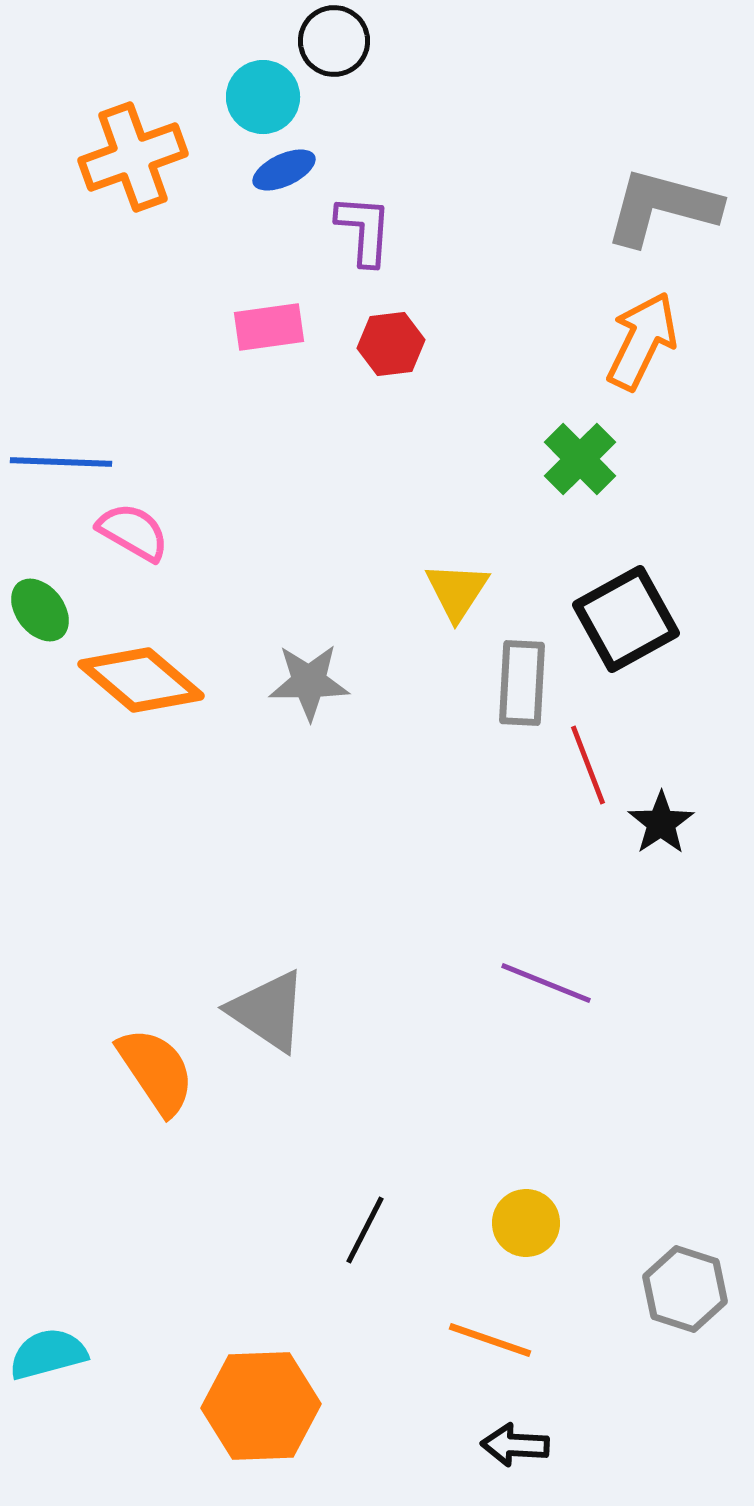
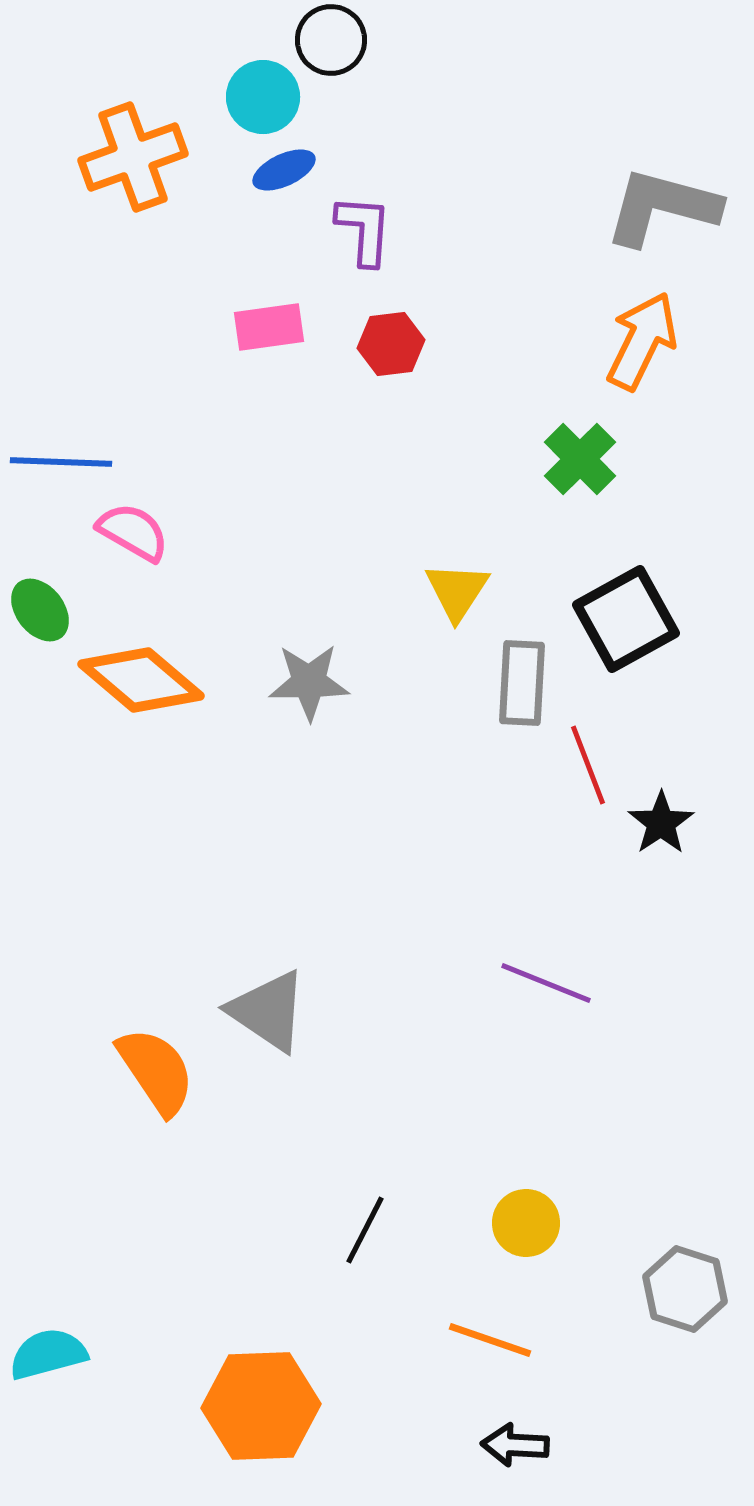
black circle: moved 3 px left, 1 px up
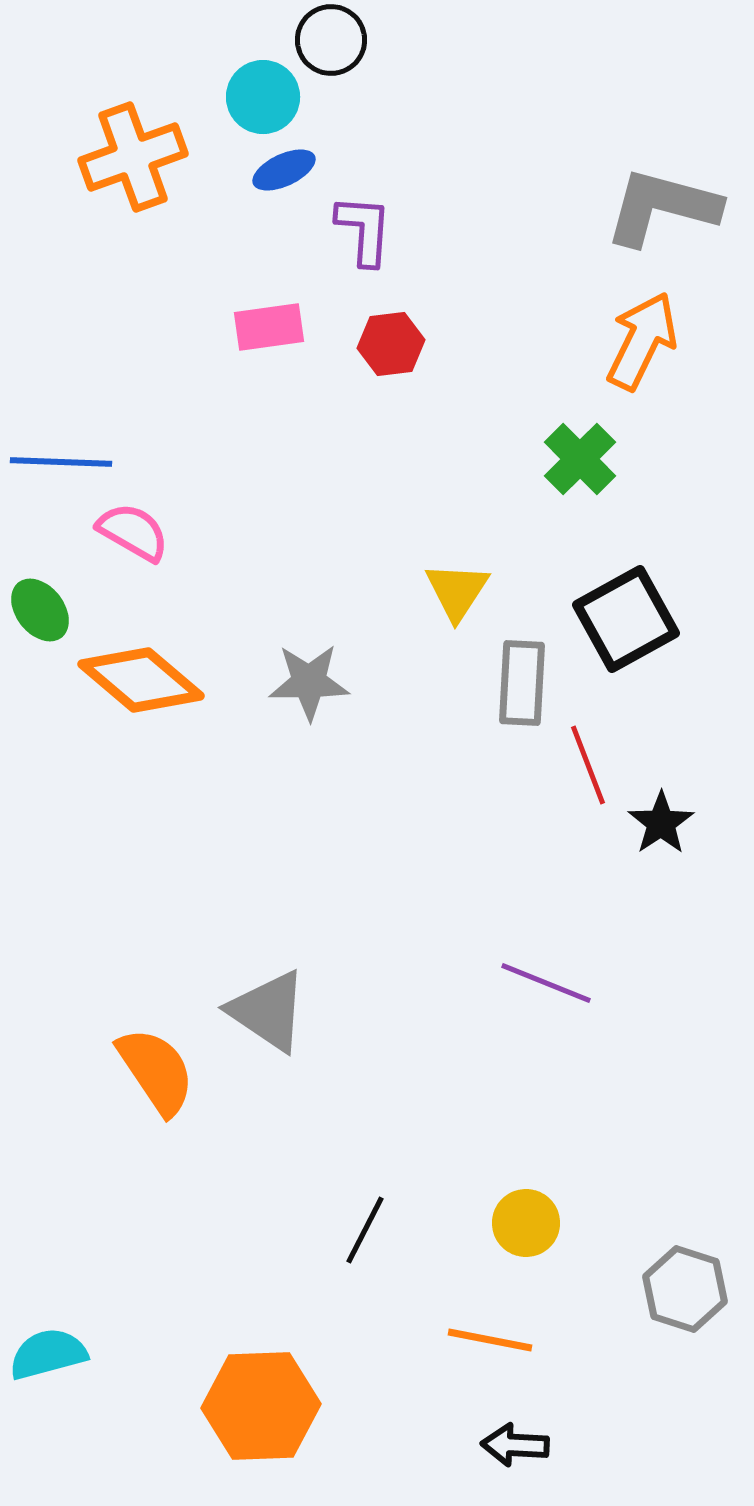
orange line: rotated 8 degrees counterclockwise
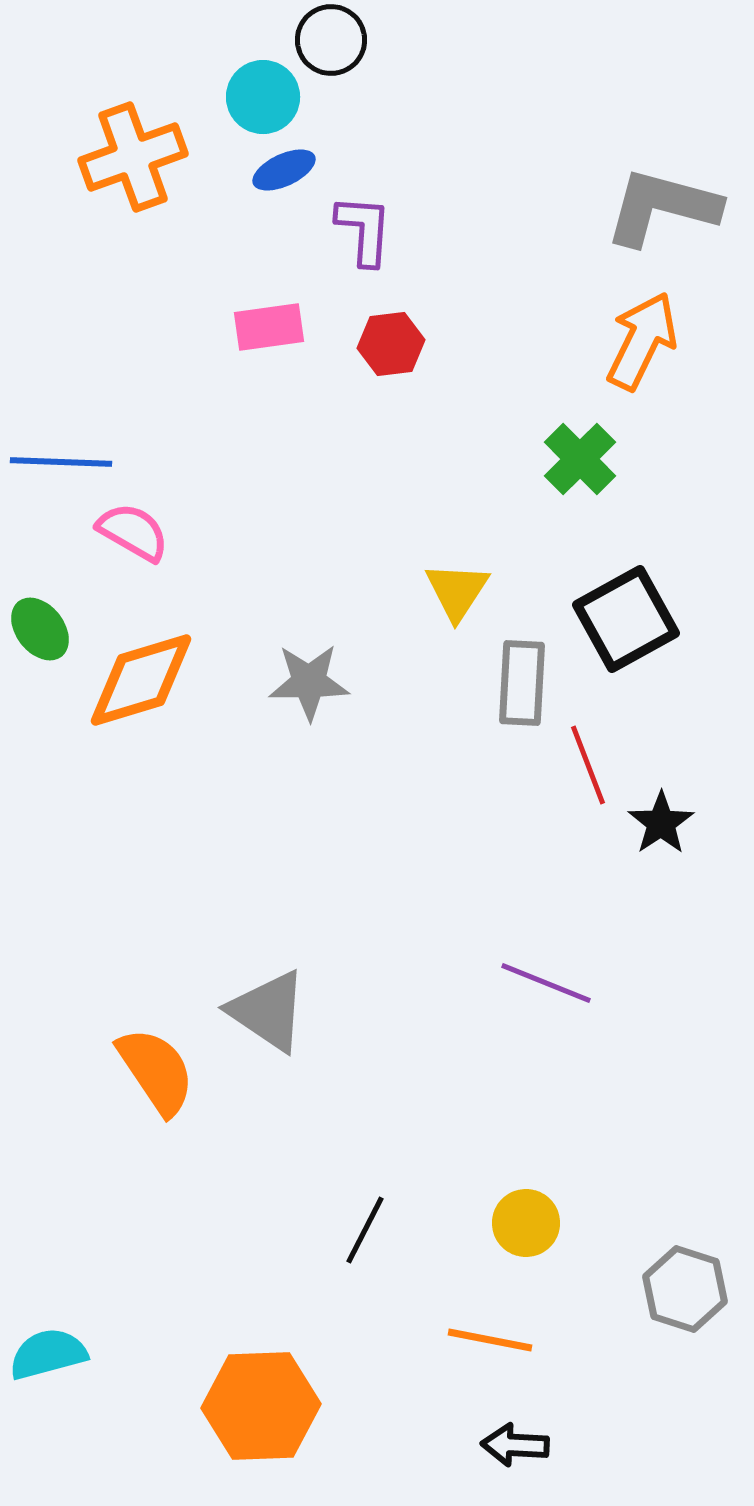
green ellipse: moved 19 px down
orange diamond: rotated 57 degrees counterclockwise
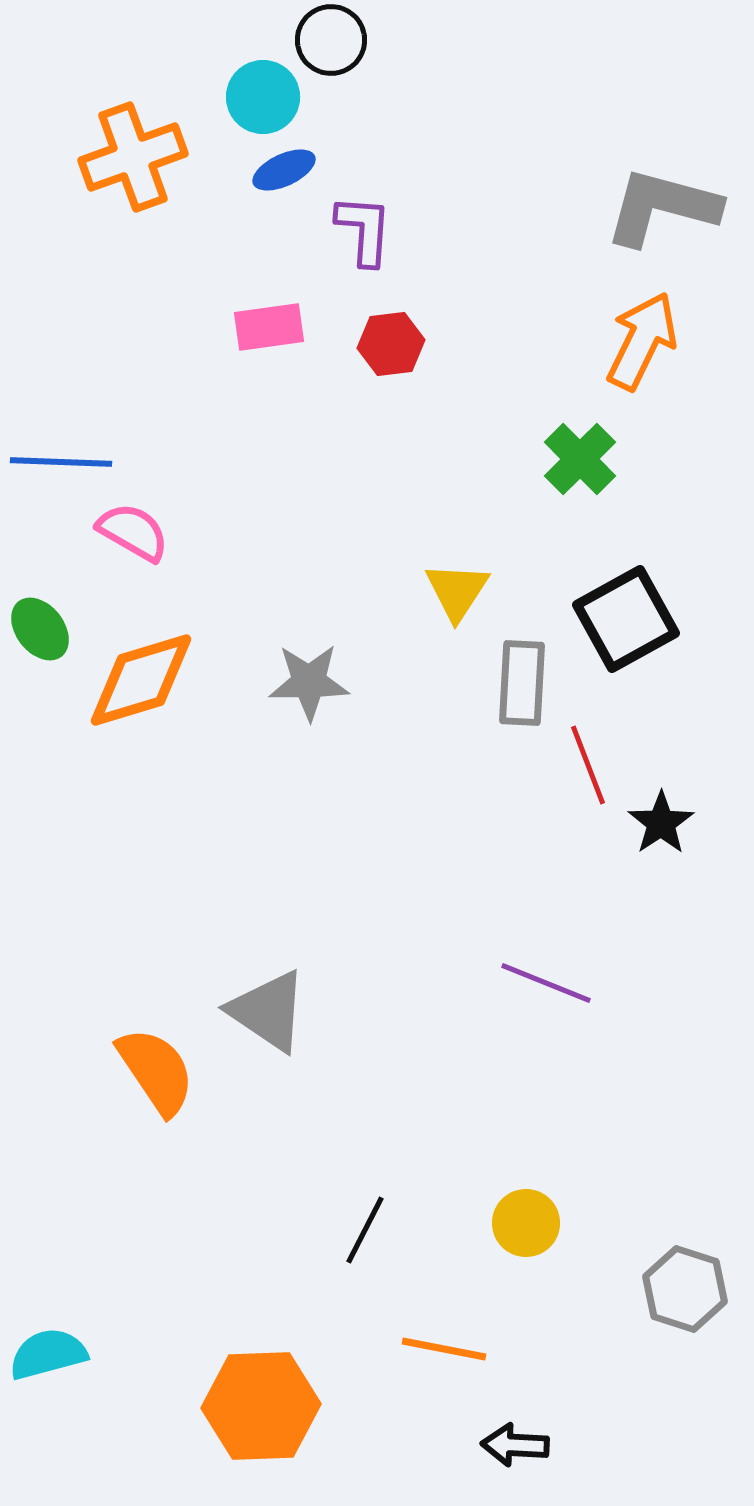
orange line: moved 46 px left, 9 px down
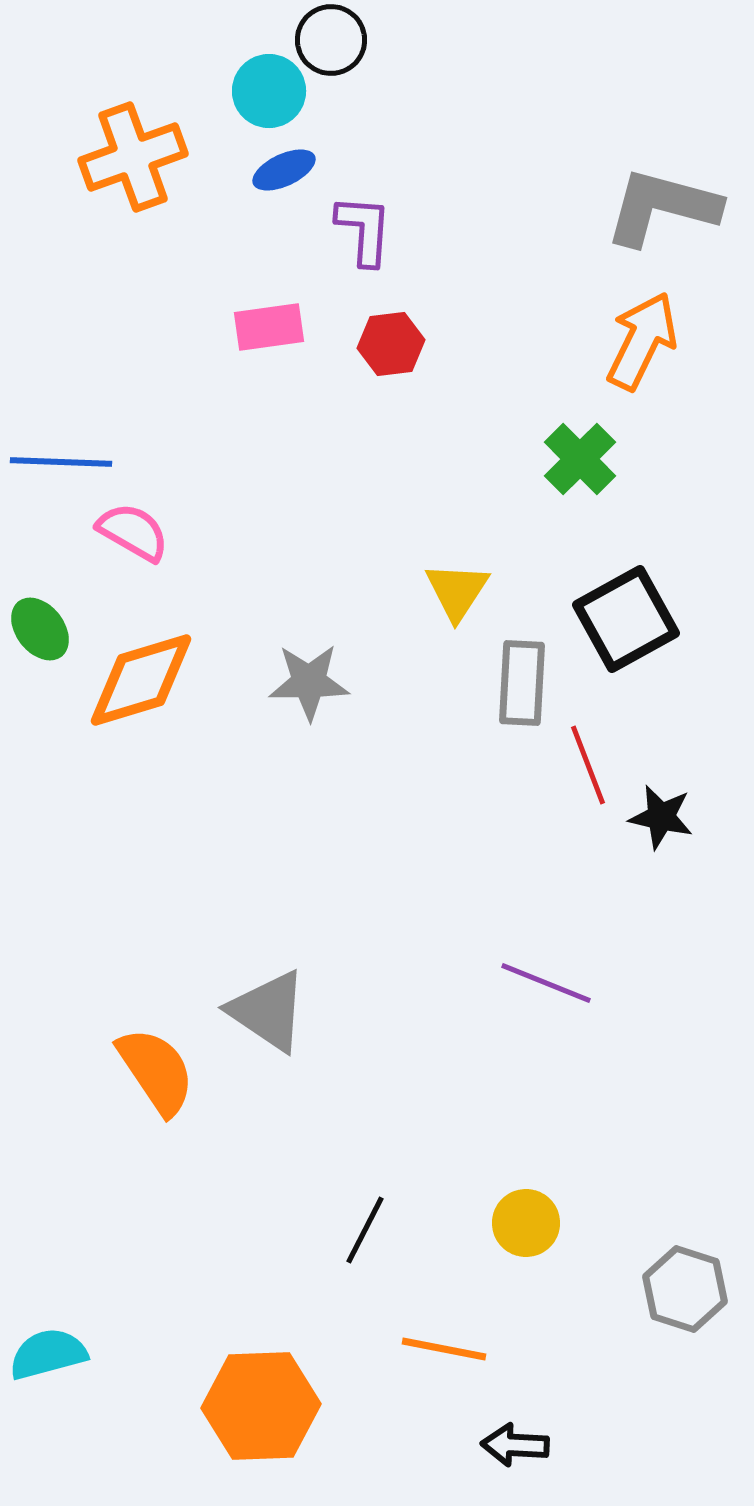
cyan circle: moved 6 px right, 6 px up
black star: moved 6 px up; rotated 26 degrees counterclockwise
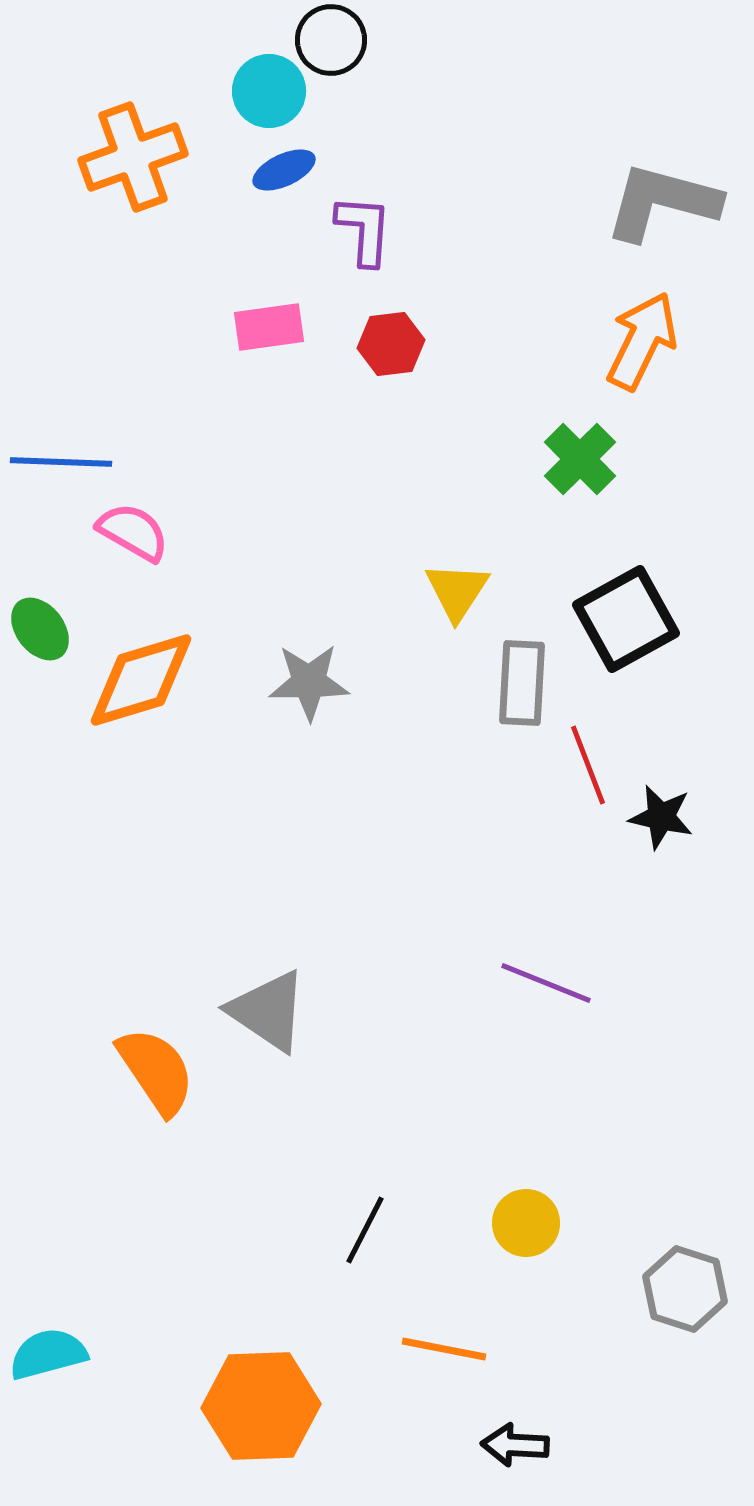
gray L-shape: moved 5 px up
